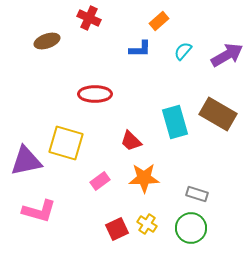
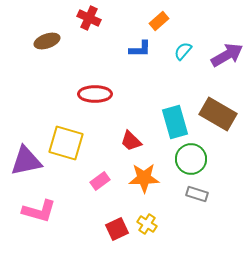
green circle: moved 69 px up
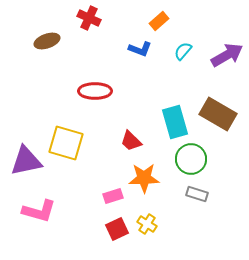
blue L-shape: rotated 20 degrees clockwise
red ellipse: moved 3 px up
pink rectangle: moved 13 px right, 15 px down; rotated 18 degrees clockwise
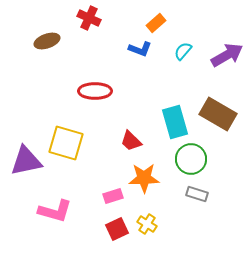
orange rectangle: moved 3 px left, 2 px down
pink L-shape: moved 16 px right
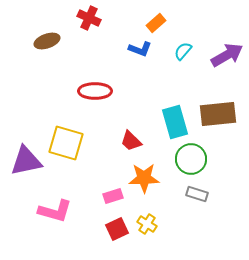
brown rectangle: rotated 36 degrees counterclockwise
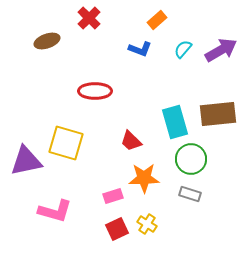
red cross: rotated 20 degrees clockwise
orange rectangle: moved 1 px right, 3 px up
cyan semicircle: moved 2 px up
purple arrow: moved 6 px left, 5 px up
gray rectangle: moved 7 px left
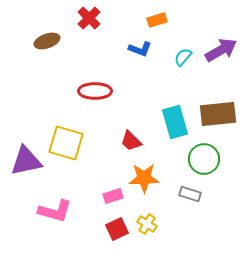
orange rectangle: rotated 24 degrees clockwise
cyan semicircle: moved 8 px down
green circle: moved 13 px right
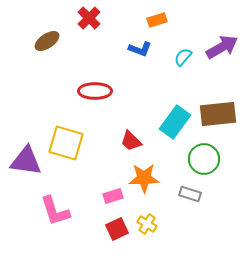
brown ellipse: rotated 15 degrees counterclockwise
purple arrow: moved 1 px right, 3 px up
cyan rectangle: rotated 52 degrees clockwise
purple triangle: rotated 20 degrees clockwise
pink L-shape: rotated 56 degrees clockwise
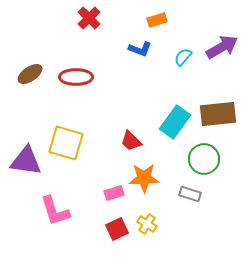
brown ellipse: moved 17 px left, 33 px down
red ellipse: moved 19 px left, 14 px up
pink rectangle: moved 1 px right, 3 px up
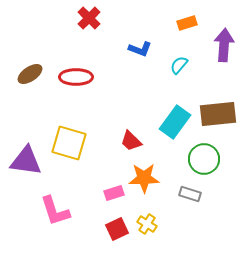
orange rectangle: moved 30 px right, 3 px down
purple arrow: moved 2 px right, 2 px up; rotated 56 degrees counterclockwise
cyan semicircle: moved 4 px left, 8 px down
yellow square: moved 3 px right
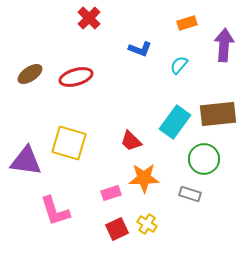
red ellipse: rotated 16 degrees counterclockwise
pink rectangle: moved 3 px left
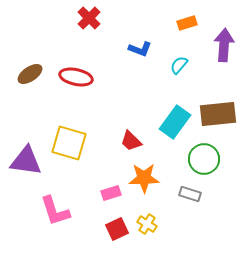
red ellipse: rotated 28 degrees clockwise
